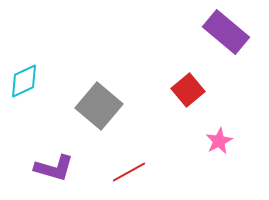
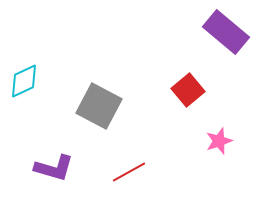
gray square: rotated 12 degrees counterclockwise
pink star: rotated 8 degrees clockwise
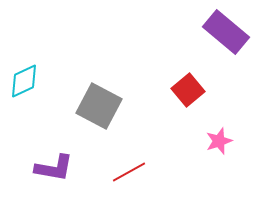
purple L-shape: rotated 6 degrees counterclockwise
